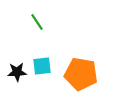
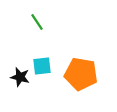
black star: moved 3 px right, 5 px down; rotated 18 degrees clockwise
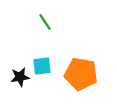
green line: moved 8 px right
black star: rotated 24 degrees counterclockwise
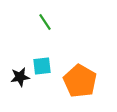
orange pentagon: moved 1 px left, 7 px down; rotated 20 degrees clockwise
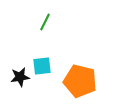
green line: rotated 60 degrees clockwise
orange pentagon: rotated 16 degrees counterclockwise
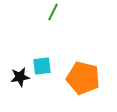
green line: moved 8 px right, 10 px up
orange pentagon: moved 3 px right, 3 px up
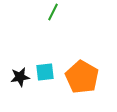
cyan square: moved 3 px right, 6 px down
orange pentagon: moved 1 px left, 1 px up; rotated 16 degrees clockwise
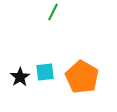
black star: rotated 24 degrees counterclockwise
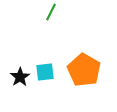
green line: moved 2 px left
orange pentagon: moved 2 px right, 7 px up
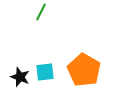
green line: moved 10 px left
black star: rotated 18 degrees counterclockwise
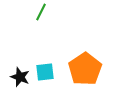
orange pentagon: moved 1 px right, 1 px up; rotated 8 degrees clockwise
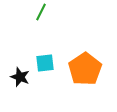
cyan square: moved 9 px up
